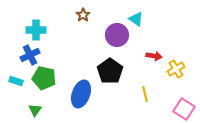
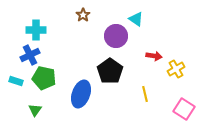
purple circle: moved 1 px left, 1 px down
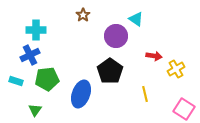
green pentagon: moved 3 px right, 1 px down; rotated 20 degrees counterclockwise
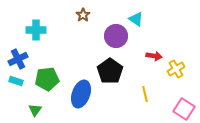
blue cross: moved 12 px left, 4 px down
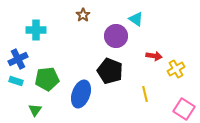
black pentagon: rotated 15 degrees counterclockwise
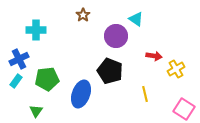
blue cross: moved 1 px right
cyan rectangle: rotated 72 degrees counterclockwise
green triangle: moved 1 px right, 1 px down
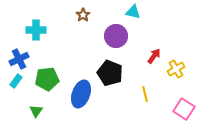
cyan triangle: moved 3 px left, 7 px up; rotated 21 degrees counterclockwise
red arrow: rotated 63 degrees counterclockwise
black pentagon: moved 2 px down
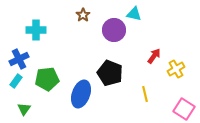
cyan triangle: moved 1 px right, 2 px down
purple circle: moved 2 px left, 6 px up
green triangle: moved 12 px left, 2 px up
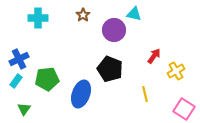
cyan cross: moved 2 px right, 12 px up
yellow cross: moved 2 px down
black pentagon: moved 4 px up
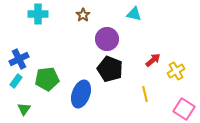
cyan cross: moved 4 px up
purple circle: moved 7 px left, 9 px down
red arrow: moved 1 px left, 4 px down; rotated 14 degrees clockwise
